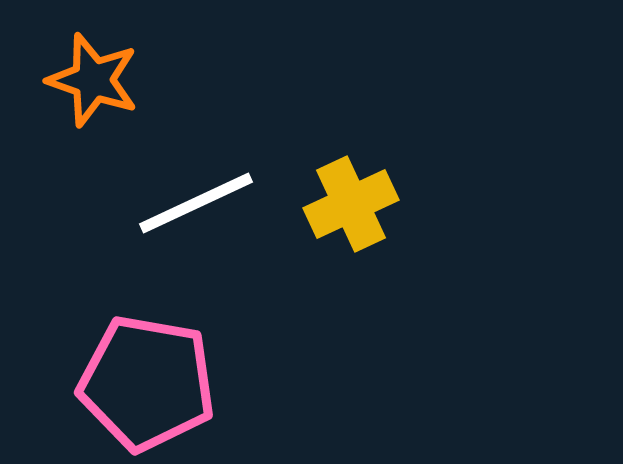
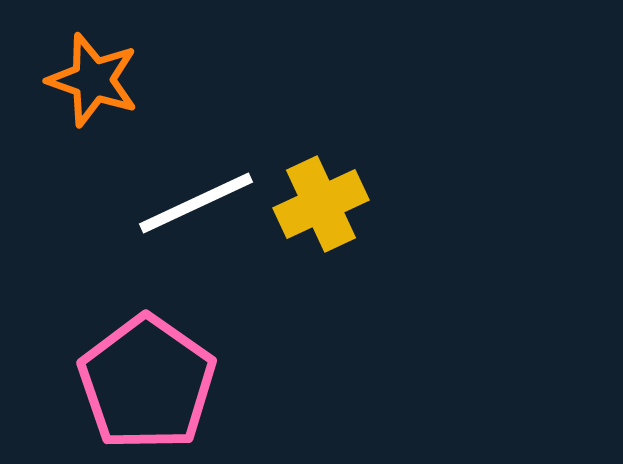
yellow cross: moved 30 px left
pink pentagon: rotated 25 degrees clockwise
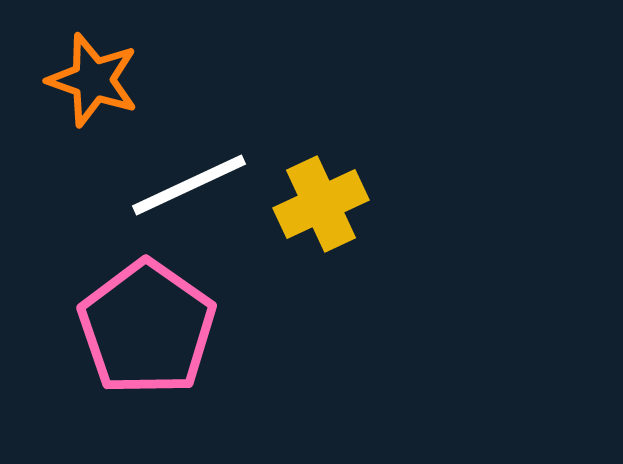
white line: moved 7 px left, 18 px up
pink pentagon: moved 55 px up
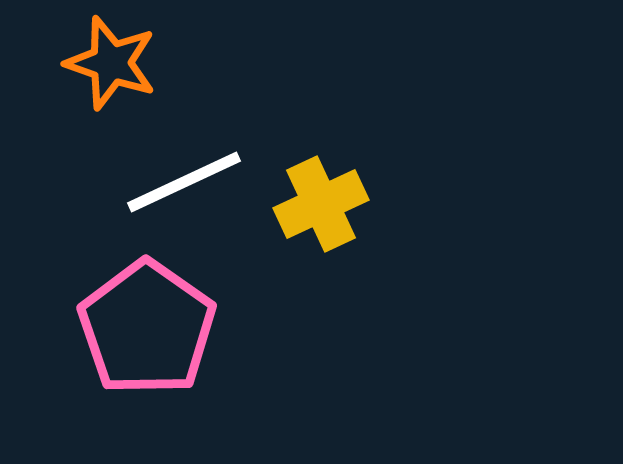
orange star: moved 18 px right, 17 px up
white line: moved 5 px left, 3 px up
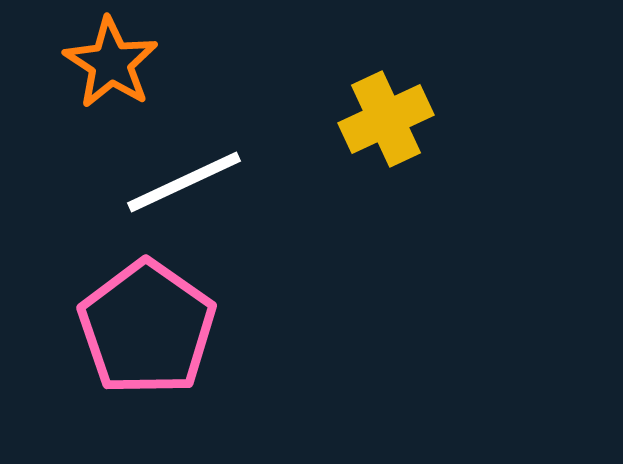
orange star: rotated 14 degrees clockwise
yellow cross: moved 65 px right, 85 px up
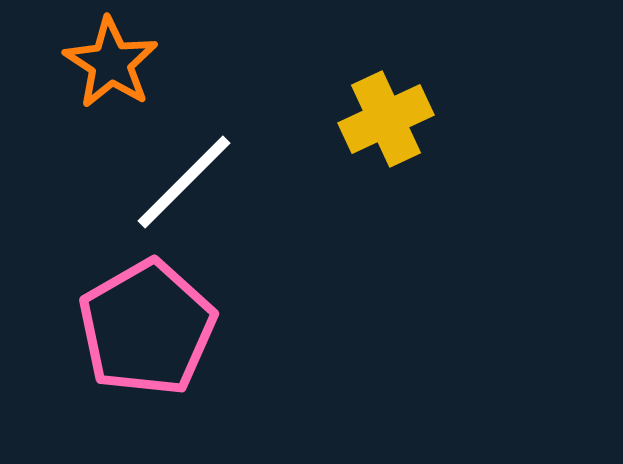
white line: rotated 20 degrees counterclockwise
pink pentagon: rotated 7 degrees clockwise
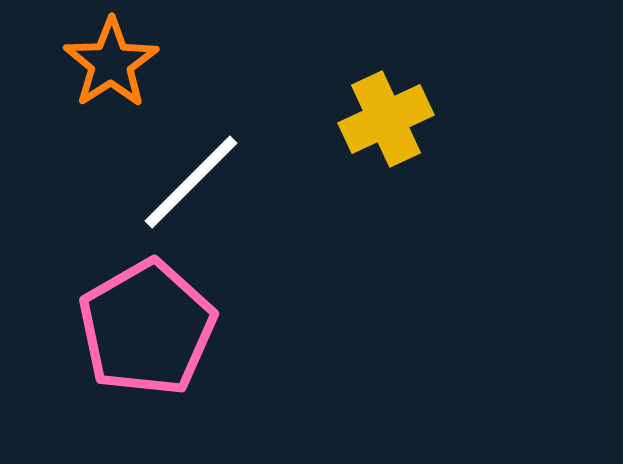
orange star: rotated 6 degrees clockwise
white line: moved 7 px right
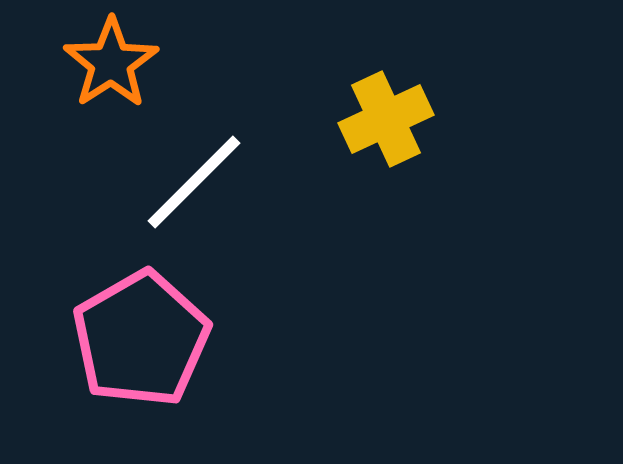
white line: moved 3 px right
pink pentagon: moved 6 px left, 11 px down
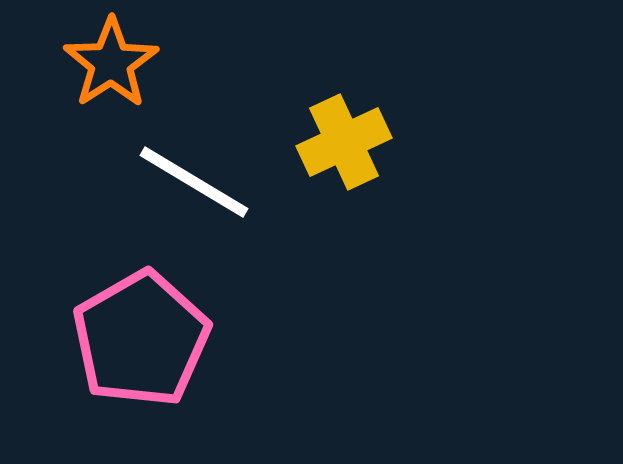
yellow cross: moved 42 px left, 23 px down
white line: rotated 76 degrees clockwise
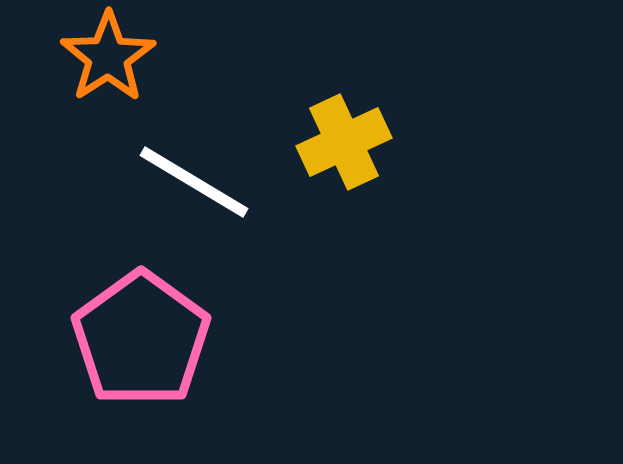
orange star: moved 3 px left, 6 px up
pink pentagon: rotated 6 degrees counterclockwise
